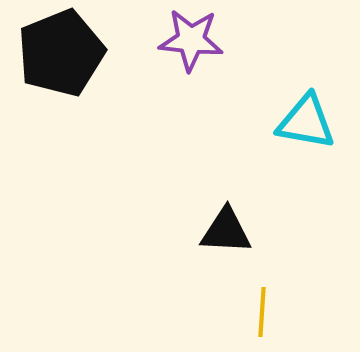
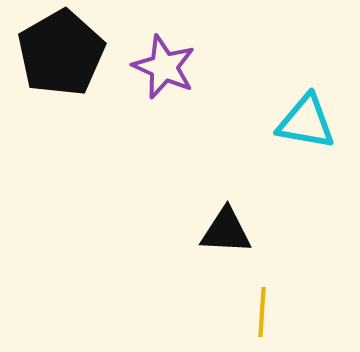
purple star: moved 27 px left, 27 px down; rotated 18 degrees clockwise
black pentagon: rotated 8 degrees counterclockwise
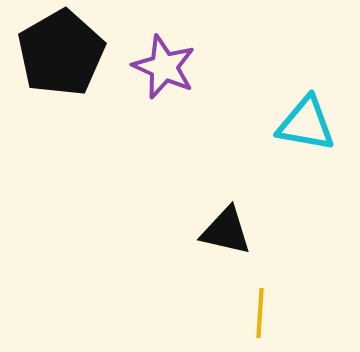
cyan triangle: moved 2 px down
black triangle: rotated 10 degrees clockwise
yellow line: moved 2 px left, 1 px down
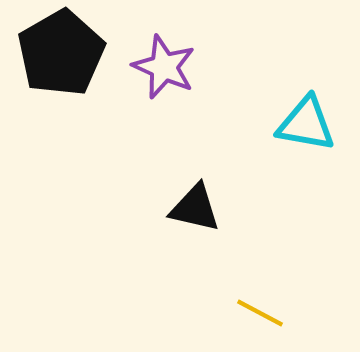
black triangle: moved 31 px left, 23 px up
yellow line: rotated 66 degrees counterclockwise
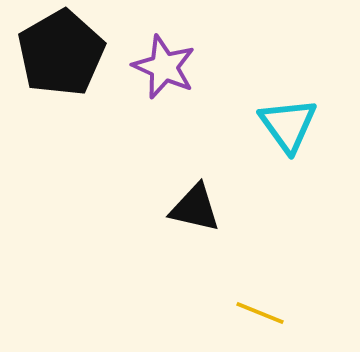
cyan triangle: moved 18 px left, 1 px down; rotated 44 degrees clockwise
yellow line: rotated 6 degrees counterclockwise
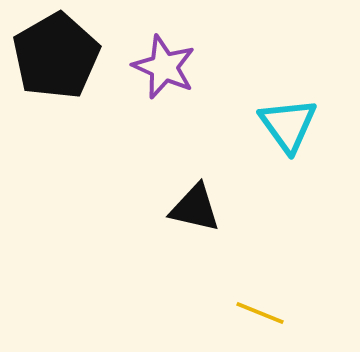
black pentagon: moved 5 px left, 3 px down
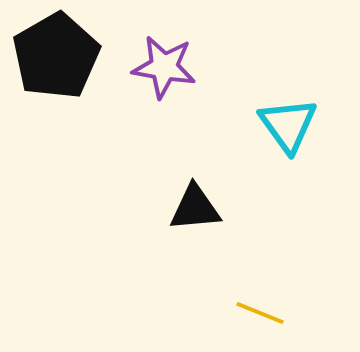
purple star: rotated 14 degrees counterclockwise
black triangle: rotated 18 degrees counterclockwise
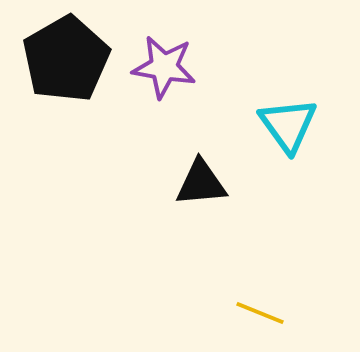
black pentagon: moved 10 px right, 3 px down
black triangle: moved 6 px right, 25 px up
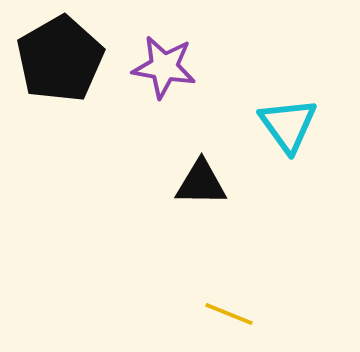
black pentagon: moved 6 px left
black triangle: rotated 6 degrees clockwise
yellow line: moved 31 px left, 1 px down
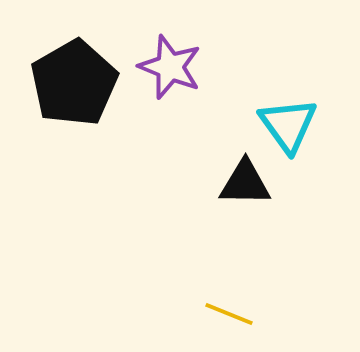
black pentagon: moved 14 px right, 24 px down
purple star: moved 6 px right; rotated 12 degrees clockwise
black triangle: moved 44 px right
